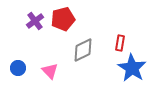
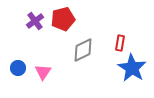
pink triangle: moved 7 px left, 1 px down; rotated 18 degrees clockwise
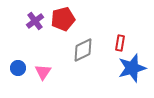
blue star: rotated 24 degrees clockwise
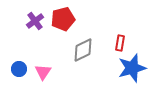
blue circle: moved 1 px right, 1 px down
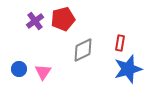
blue star: moved 4 px left, 1 px down
